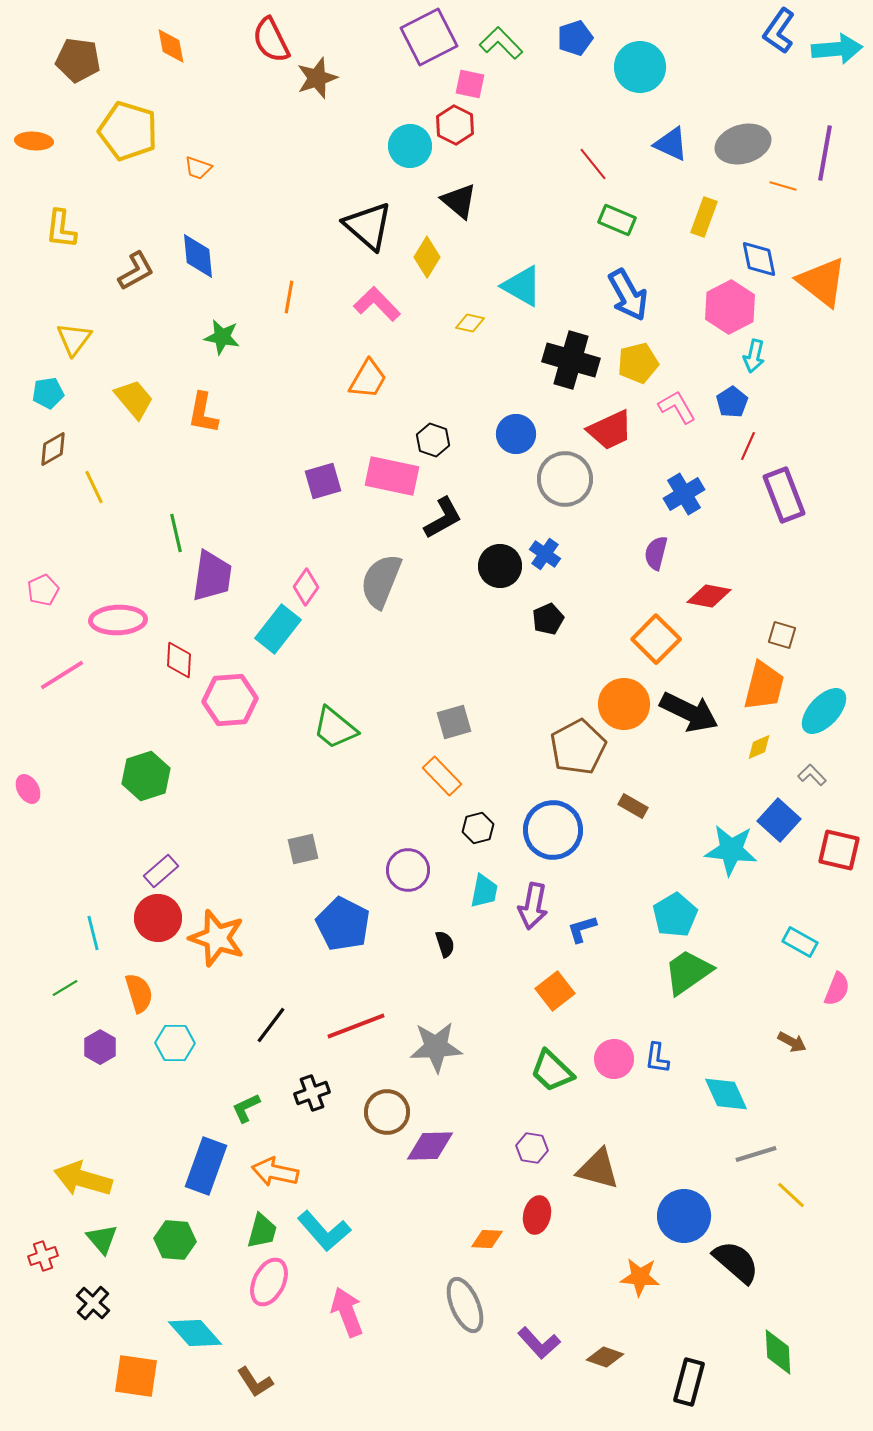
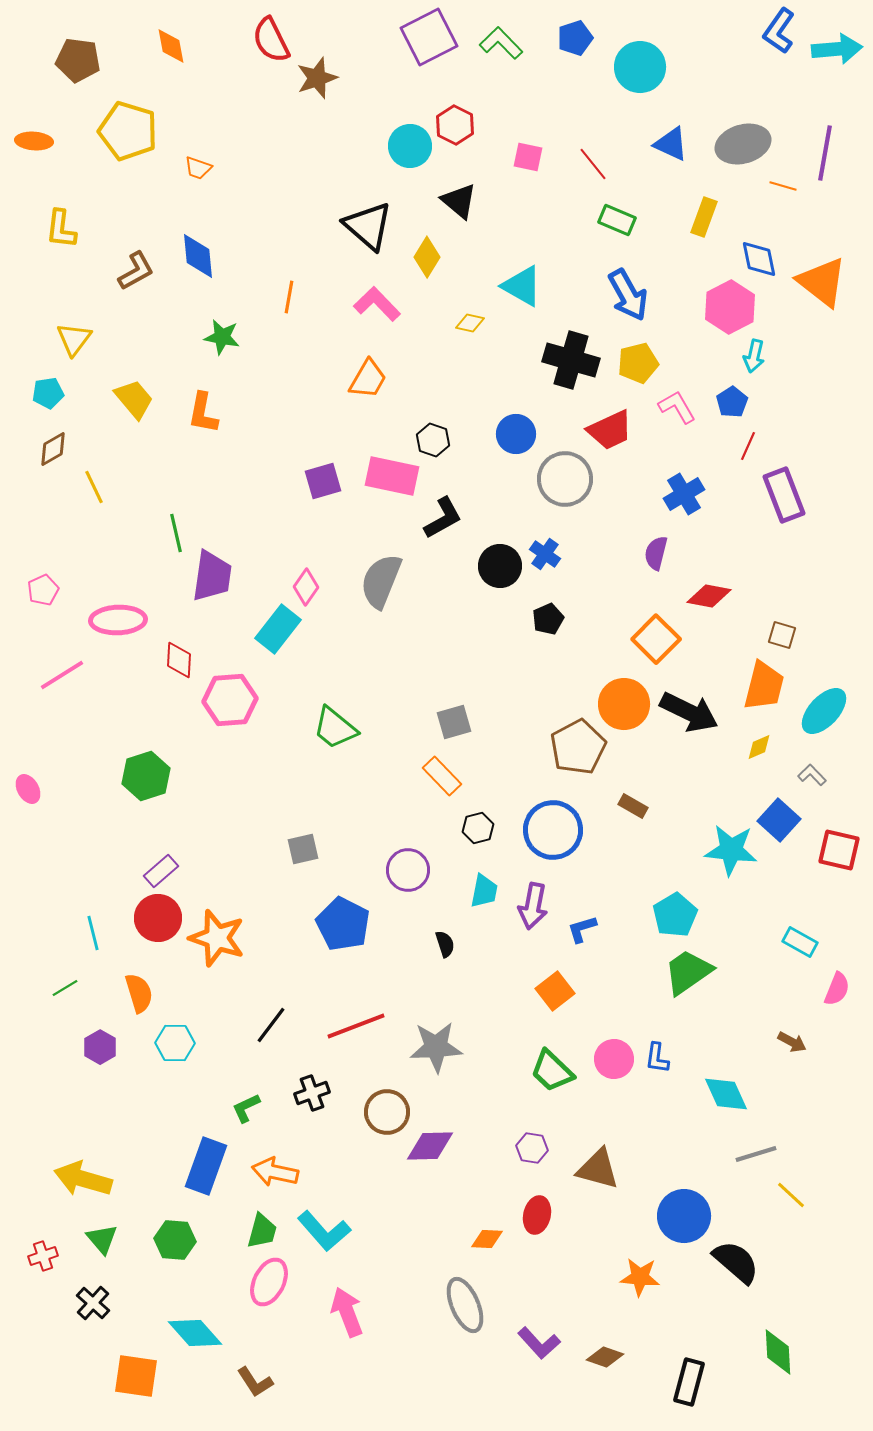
pink square at (470, 84): moved 58 px right, 73 px down
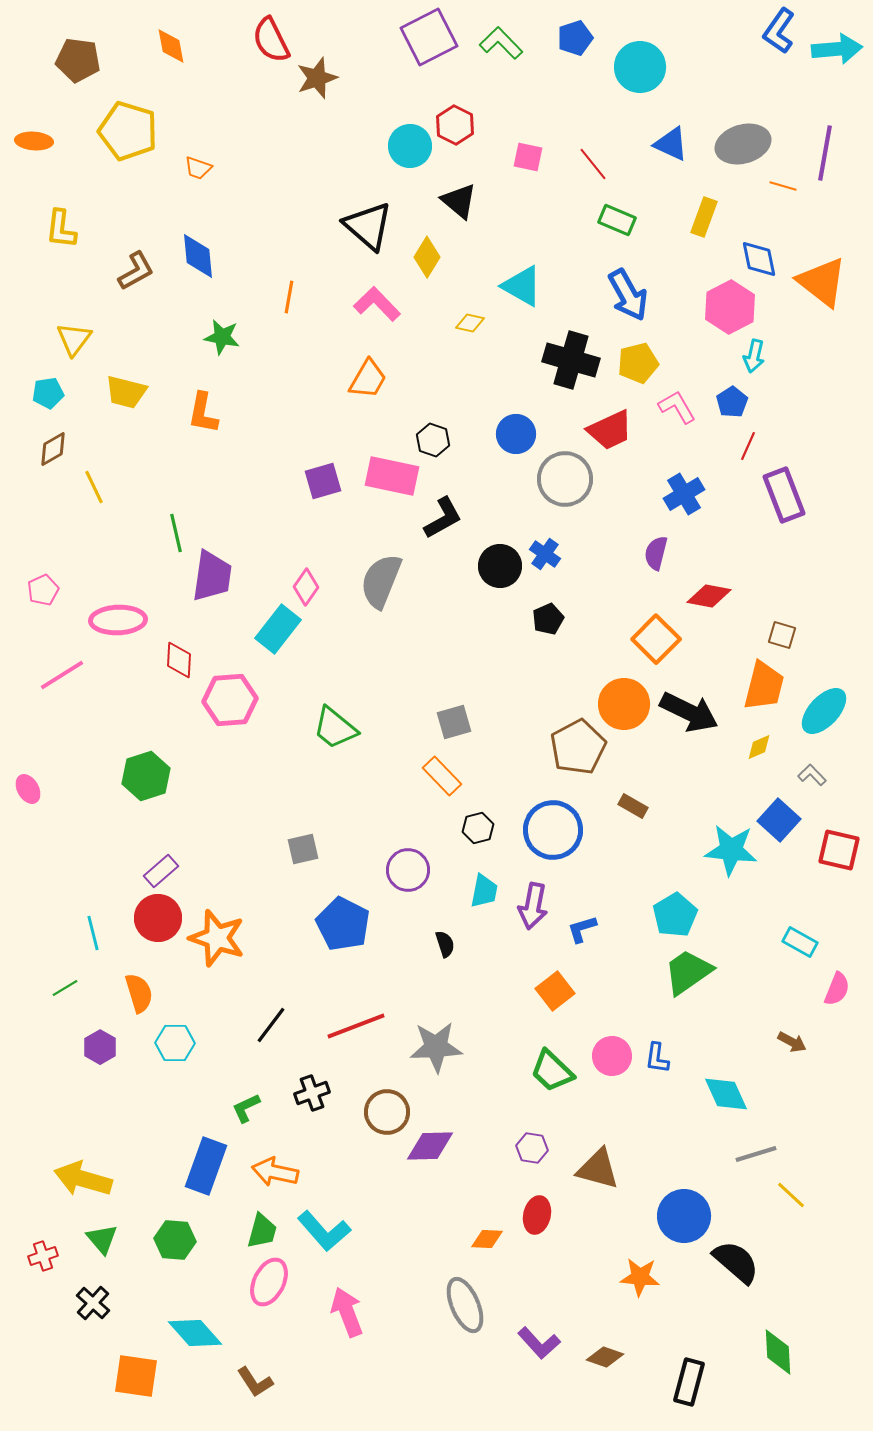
yellow trapezoid at (134, 399): moved 8 px left, 7 px up; rotated 144 degrees clockwise
pink circle at (614, 1059): moved 2 px left, 3 px up
